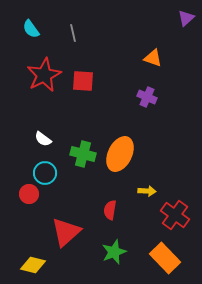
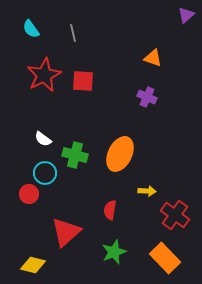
purple triangle: moved 3 px up
green cross: moved 8 px left, 1 px down
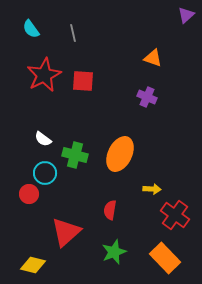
yellow arrow: moved 5 px right, 2 px up
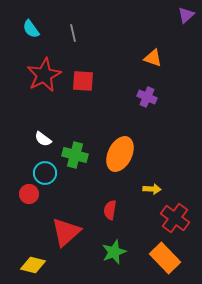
red cross: moved 3 px down
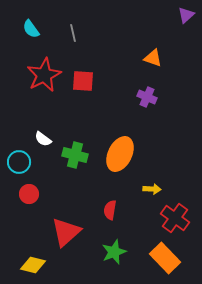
cyan circle: moved 26 px left, 11 px up
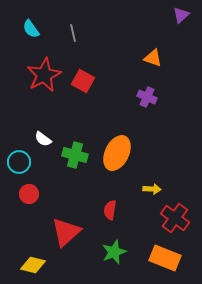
purple triangle: moved 5 px left
red square: rotated 25 degrees clockwise
orange ellipse: moved 3 px left, 1 px up
orange rectangle: rotated 24 degrees counterclockwise
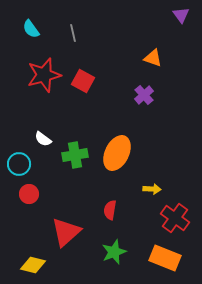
purple triangle: rotated 24 degrees counterclockwise
red star: rotated 12 degrees clockwise
purple cross: moved 3 px left, 2 px up; rotated 24 degrees clockwise
green cross: rotated 25 degrees counterclockwise
cyan circle: moved 2 px down
